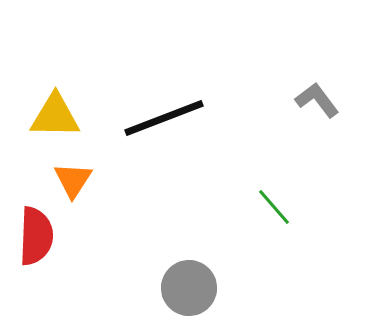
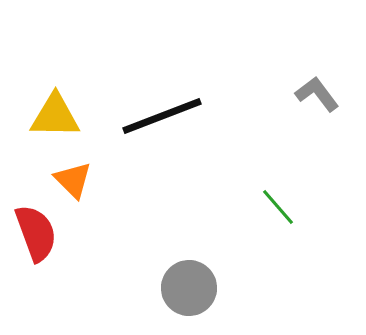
gray L-shape: moved 6 px up
black line: moved 2 px left, 2 px up
orange triangle: rotated 18 degrees counterclockwise
green line: moved 4 px right
red semicircle: moved 3 px up; rotated 22 degrees counterclockwise
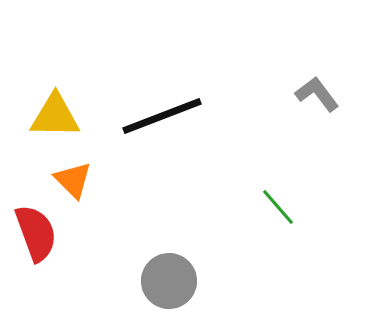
gray circle: moved 20 px left, 7 px up
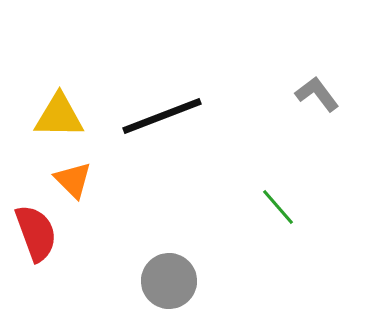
yellow triangle: moved 4 px right
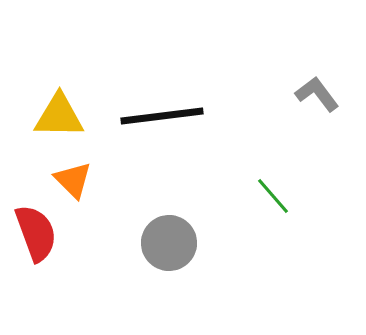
black line: rotated 14 degrees clockwise
green line: moved 5 px left, 11 px up
gray circle: moved 38 px up
